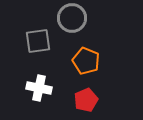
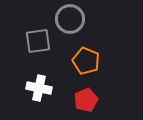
gray circle: moved 2 px left, 1 px down
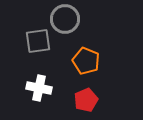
gray circle: moved 5 px left
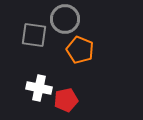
gray square: moved 4 px left, 6 px up; rotated 16 degrees clockwise
orange pentagon: moved 6 px left, 11 px up
red pentagon: moved 20 px left; rotated 10 degrees clockwise
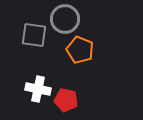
white cross: moved 1 px left, 1 px down
red pentagon: rotated 25 degrees clockwise
